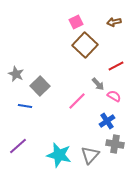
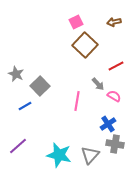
pink line: rotated 36 degrees counterclockwise
blue line: rotated 40 degrees counterclockwise
blue cross: moved 1 px right, 3 px down
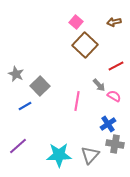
pink square: rotated 24 degrees counterclockwise
gray arrow: moved 1 px right, 1 px down
cyan star: rotated 15 degrees counterclockwise
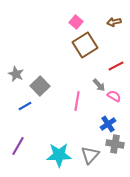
brown square: rotated 15 degrees clockwise
purple line: rotated 18 degrees counterclockwise
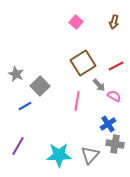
brown arrow: rotated 64 degrees counterclockwise
brown square: moved 2 px left, 18 px down
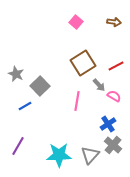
brown arrow: rotated 96 degrees counterclockwise
gray cross: moved 2 px left, 1 px down; rotated 30 degrees clockwise
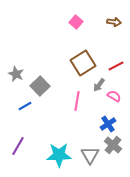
gray arrow: rotated 80 degrees clockwise
gray triangle: rotated 12 degrees counterclockwise
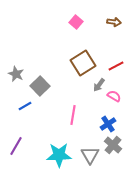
pink line: moved 4 px left, 14 px down
purple line: moved 2 px left
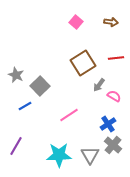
brown arrow: moved 3 px left
red line: moved 8 px up; rotated 21 degrees clockwise
gray star: moved 1 px down
pink line: moved 4 px left; rotated 48 degrees clockwise
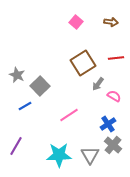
gray star: moved 1 px right
gray arrow: moved 1 px left, 1 px up
